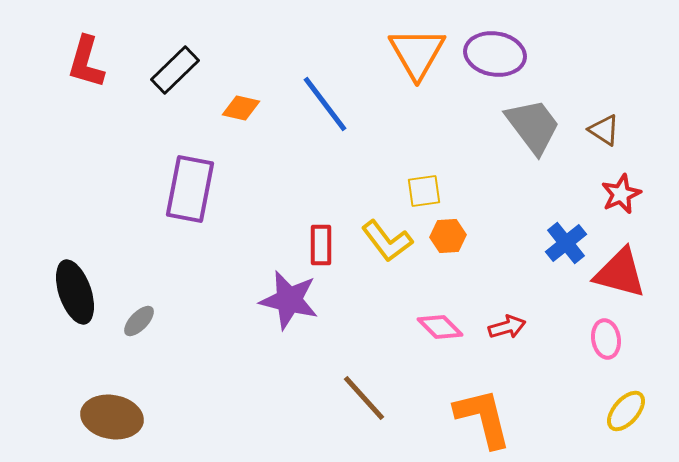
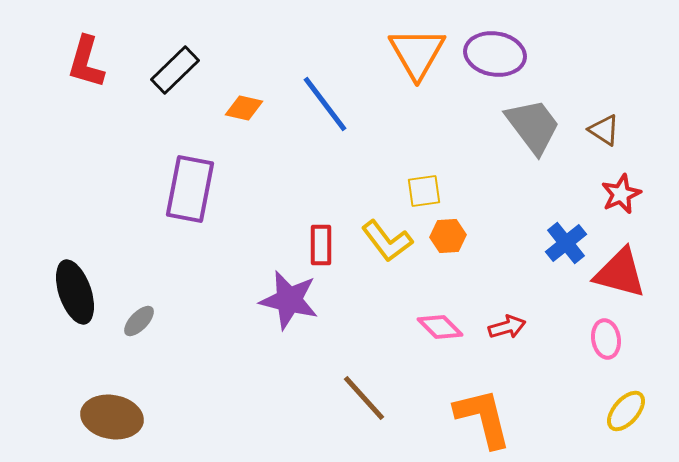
orange diamond: moved 3 px right
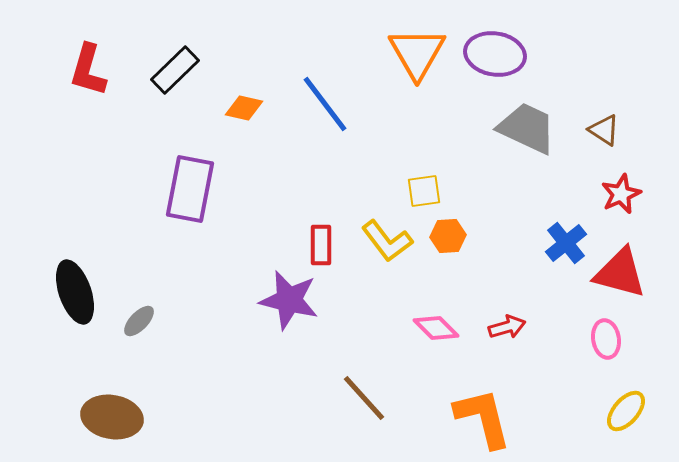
red L-shape: moved 2 px right, 8 px down
gray trapezoid: moved 6 px left, 2 px down; rotated 28 degrees counterclockwise
pink diamond: moved 4 px left, 1 px down
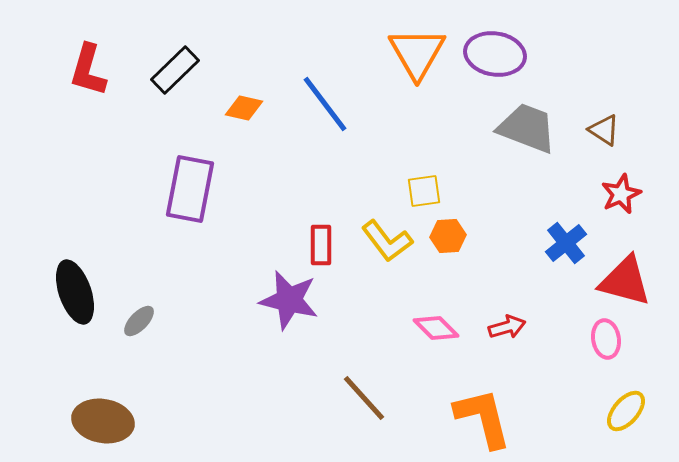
gray trapezoid: rotated 4 degrees counterclockwise
red triangle: moved 5 px right, 8 px down
brown ellipse: moved 9 px left, 4 px down
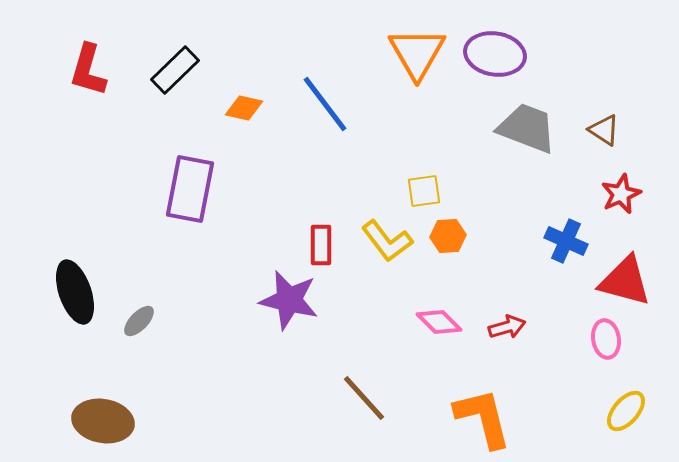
blue cross: moved 2 px up; rotated 27 degrees counterclockwise
pink diamond: moved 3 px right, 6 px up
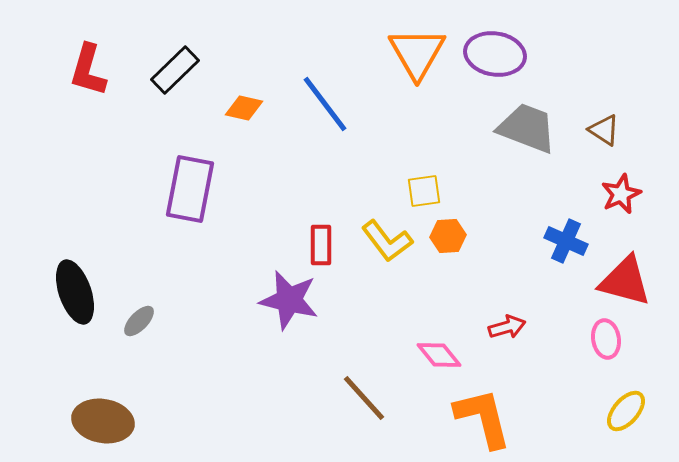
pink diamond: moved 33 px down; rotated 6 degrees clockwise
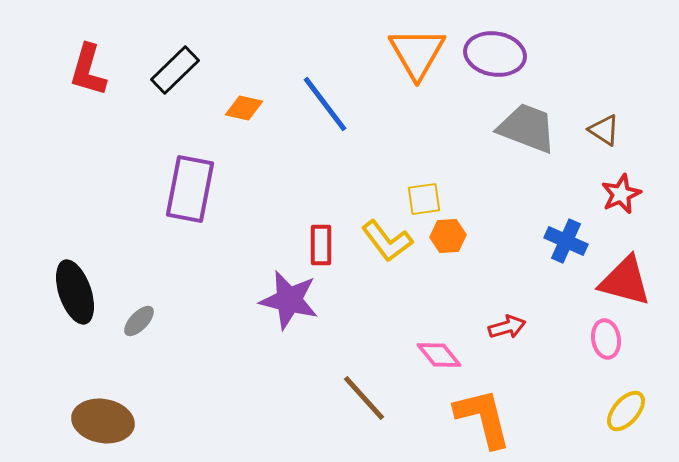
yellow square: moved 8 px down
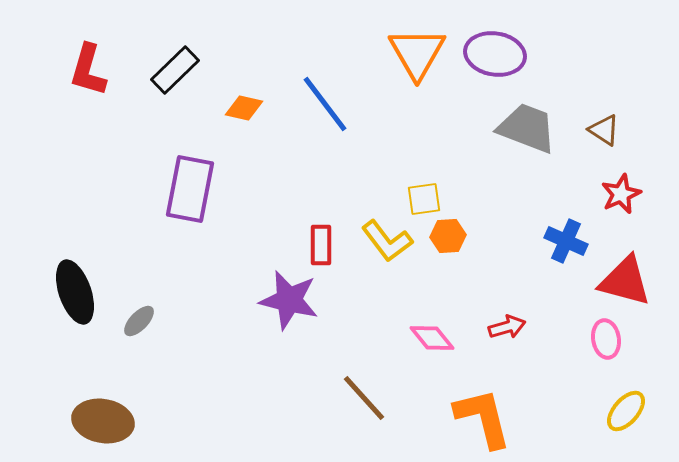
pink diamond: moved 7 px left, 17 px up
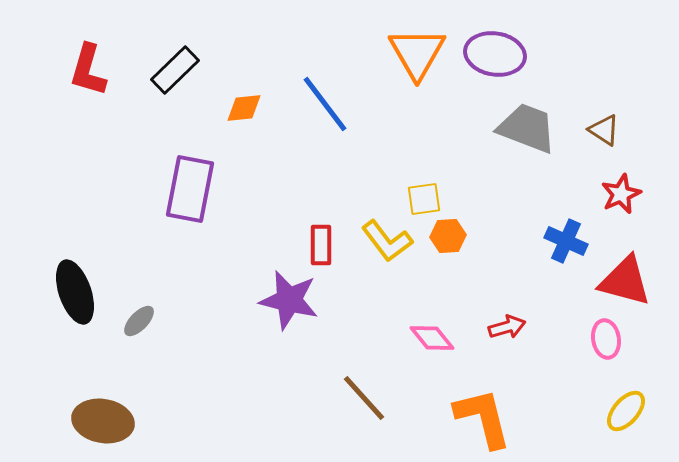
orange diamond: rotated 18 degrees counterclockwise
